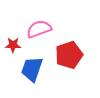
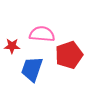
pink semicircle: moved 3 px right, 5 px down; rotated 25 degrees clockwise
red star: moved 1 px left, 1 px down
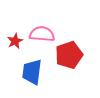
red star: moved 3 px right, 5 px up; rotated 28 degrees counterclockwise
blue trapezoid: moved 3 px down; rotated 12 degrees counterclockwise
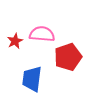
red pentagon: moved 1 px left, 2 px down
blue trapezoid: moved 7 px down
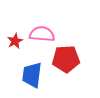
red pentagon: moved 2 px left, 2 px down; rotated 16 degrees clockwise
blue trapezoid: moved 4 px up
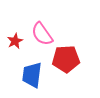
pink semicircle: rotated 130 degrees counterclockwise
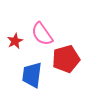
red pentagon: rotated 12 degrees counterclockwise
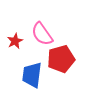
red pentagon: moved 5 px left
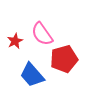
red pentagon: moved 3 px right
blue trapezoid: rotated 48 degrees counterclockwise
